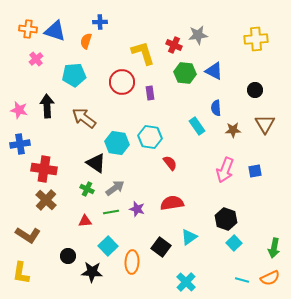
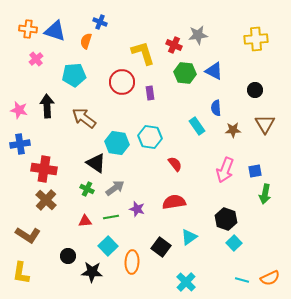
blue cross at (100, 22): rotated 24 degrees clockwise
red semicircle at (170, 163): moved 5 px right, 1 px down
red semicircle at (172, 203): moved 2 px right, 1 px up
green line at (111, 212): moved 5 px down
green arrow at (274, 248): moved 9 px left, 54 px up
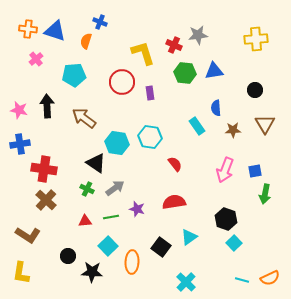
blue triangle at (214, 71): rotated 36 degrees counterclockwise
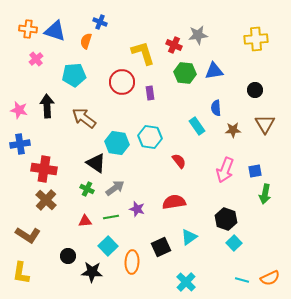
red semicircle at (175, 164): moved 4 px right, 3 px up
black square at (161, 247): rotated 30 degrees clockwise
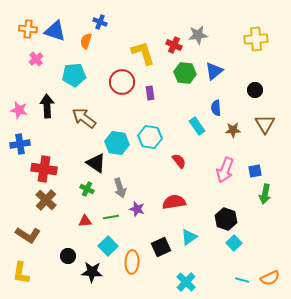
blue triangle at (214, 71): rotated 30 degrees counterclockwise
gray arrow at (115, 188): moved 5 px right; rotated 108 degrees clockwise
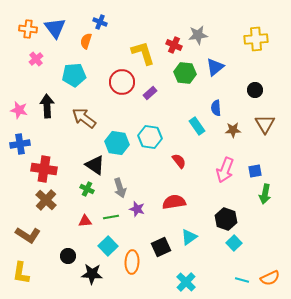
blue triangle at (55, 31): moved 3 px up; rotated 35 degrees clockwise
blue triangle at (214, 71): moved 1 px right, 4 px up
purple rectangle at (150, 93): rotated 56 degrees clockwise
black triangle at (96, 163): moved 1 px left, 2 px down
black star at (92, 272): moved 2 px down
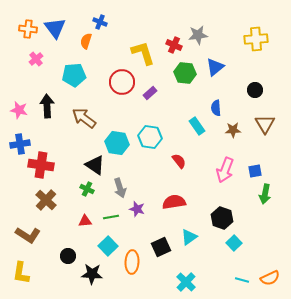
red cross at (44, 169): moved 3 px left, 4 px up
black hexagon at (226, 219): moved 4 px left, 1 px up
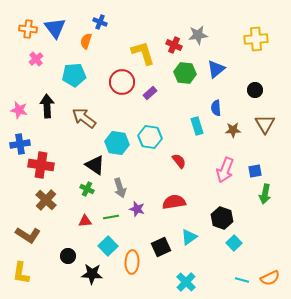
blue triangle at (215, 67): moved 1 px right, 2 px down
cyan rectangle at (197, 126): rotated 18 degrees clockwise
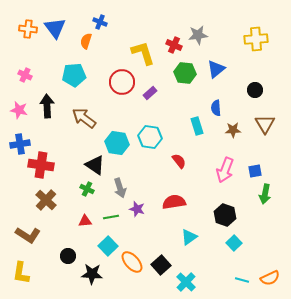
pink cross at (36, 59): moved 11 px left, 16 px down; rotated 24 degrees counterclockwise
black hexagon at (222, 218): moved 3 px right, 3 px up
black square at (161, 247): moved 18 px down; rotated 18 degrees counterclockwise
orange ellipse at (132, 262): rotated 45 degrees counterclockwise
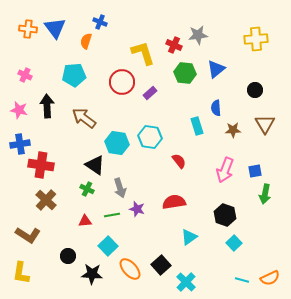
green line at (111, 217): moved 1 px right, 2 px up
orange ellipse at (132, 262): moved 2 px left, 7 px down
